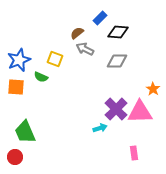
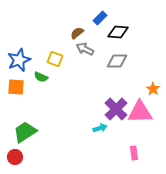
green trapezoid: rotated 80 degrees clockwise
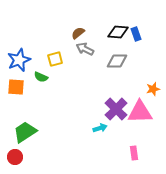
blue rectangle: moved 36 px right, 16 px down; rotated 64 degrees counterclockwise
brown semicircle: moved 1 px right
yellow square: rotated 35 degrees counterclockwise
orange star: rotated 24 degrees clockwise
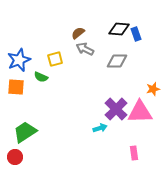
black diamond: moved 1 px right, 3 px up
